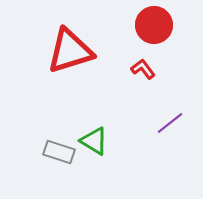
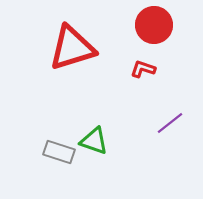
red triangle: moved 2 px right, 3 px up
red L-shape: rotated 35 degrees counterclockwise
green triangle: rotated 12 degrees counterclockwise
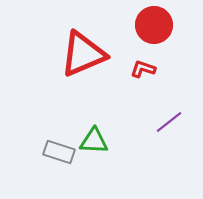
red triangle: moved 11 px right, 6 px down; rotated 6 degrees counterclockwise
purple line: moved 1 px left, 1 px up
green triangle: rotated 16 degrees counterclockwise
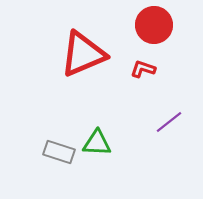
green triangle: moved 3 px right, 2 px down
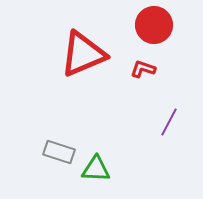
purple line: rotated 24 degrees counterclockwise
green triangle: moved 1 px left, 26 px down
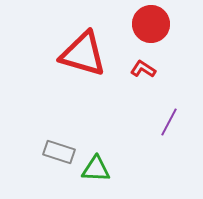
red circle: moved 3 px left, 1 px up
red triangle: rotated 39 degrees clockwise
red L-shape: rotated 15 degrees clockwise
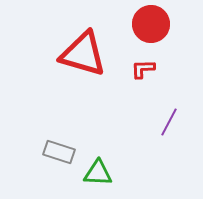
red L-shape: rotated 35 degrees counterclockwise
green triangle: moved 2 px right, 4 px down
